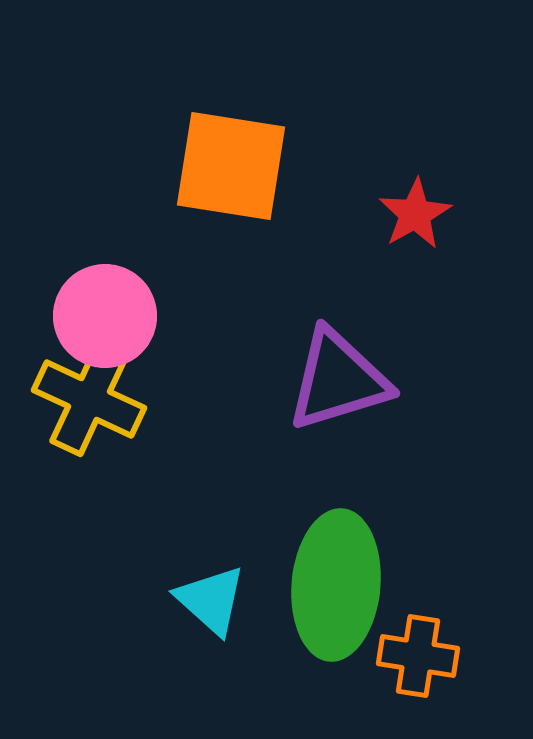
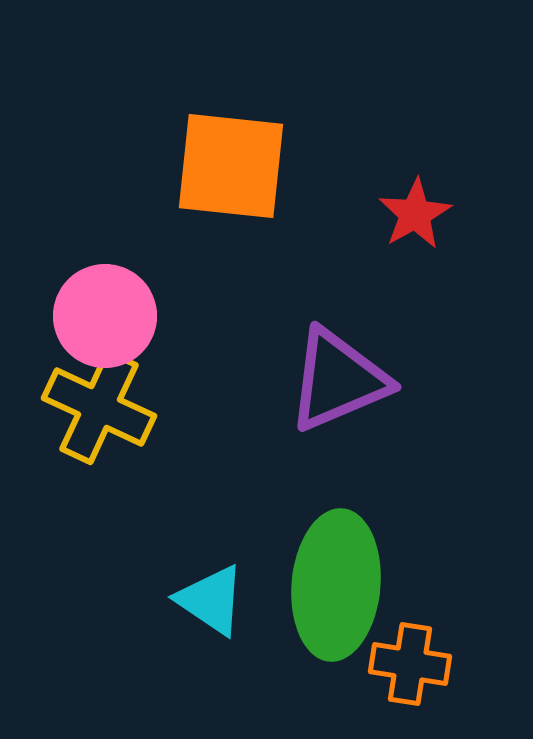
orange square: rotated 3 degrees counterclockwise
purple triangle: rotated 6 degrees counterclockwise
yellow cross: moved 10 px right, 8 px down
cyan triangle: rotated 8 degrees counterclockwise
orange cross: moved 8 px left, 8 px down
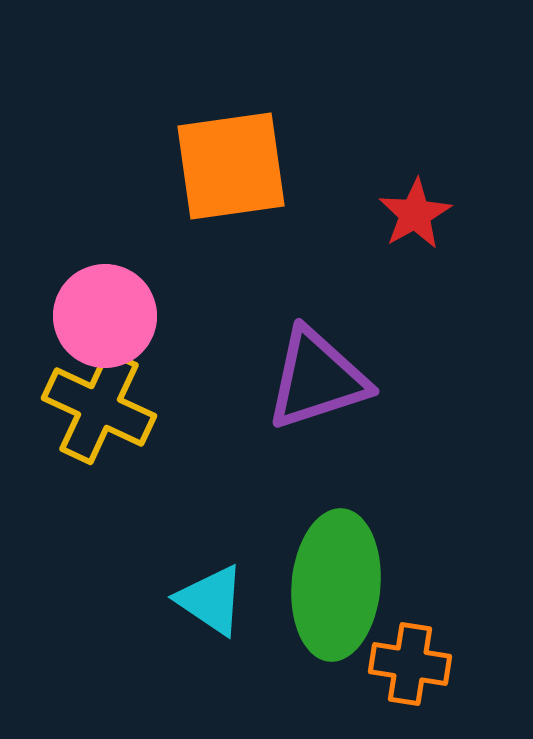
orange square: rotated 14 degrees counterclockwise
purple triangle: moved 21 px left, 1 px up; rotated 5 degrees clockwise
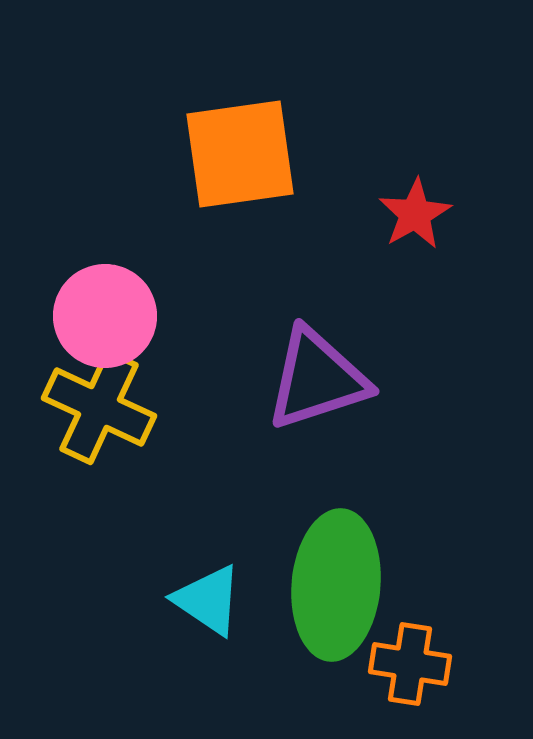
orange square: moved 9 px right, 12 px up
cyan triangle: moved 3 px left
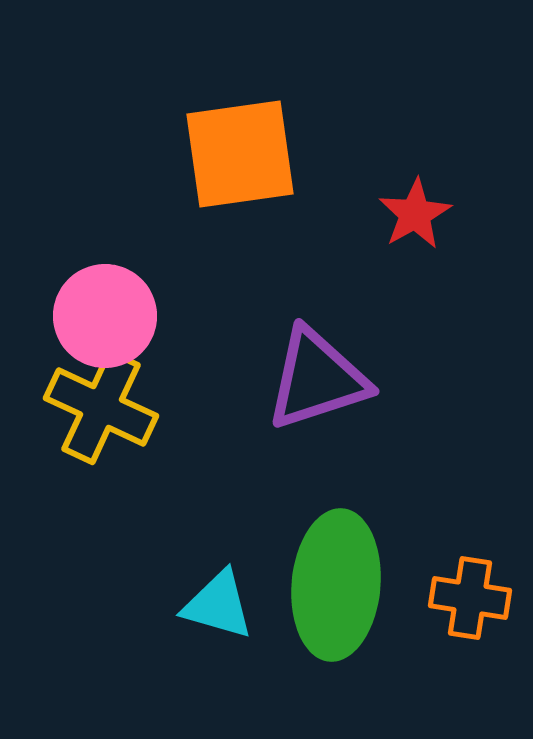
yellow cross: moved 2 px right
cyan triangle: moved 10 px right, 5 px down; rotated 18 degrees counterclockwise
orange cross: moved 60 px right, 66 px up
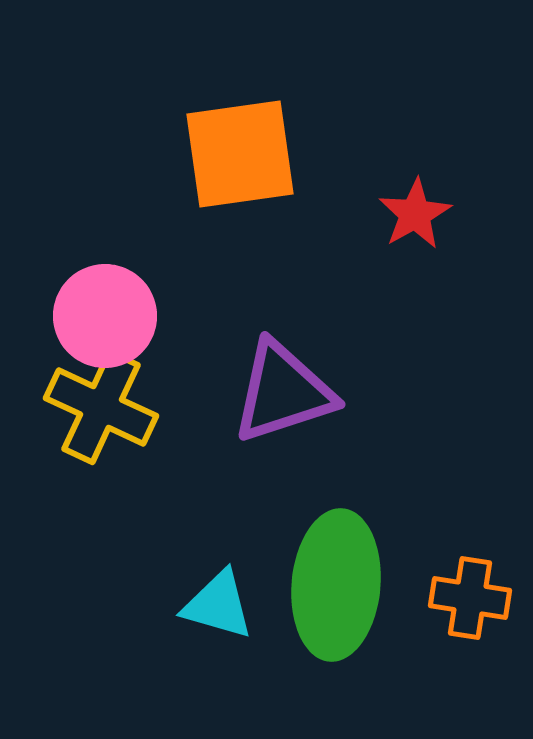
purple triangle: moved 34 px left, 13 px down
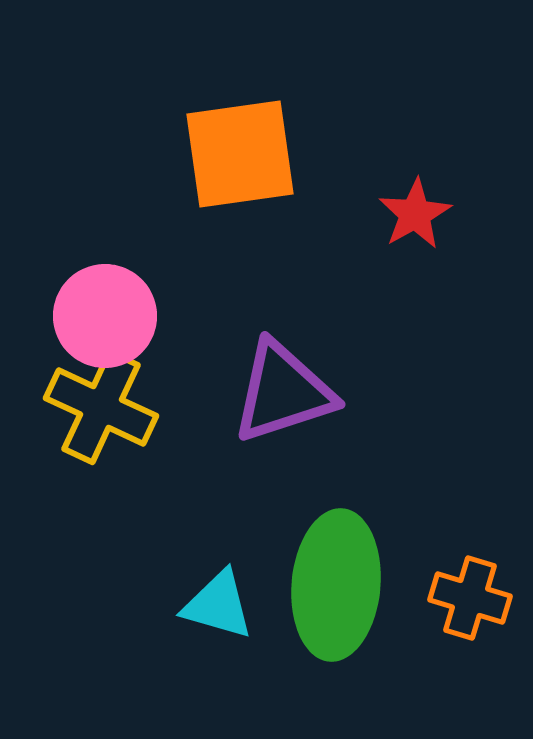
orange cross: rotated 8 degrees clockwise
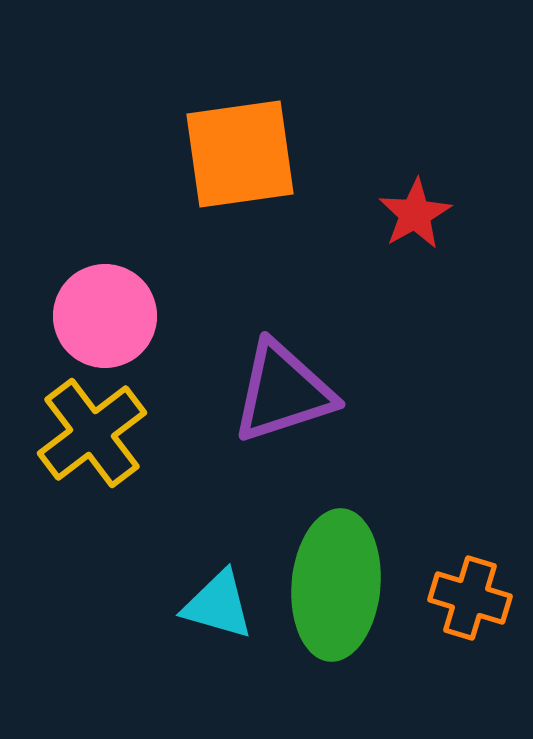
yellow cross: moved 9 px left, 26 px down; rotated 28 degrees clockwise
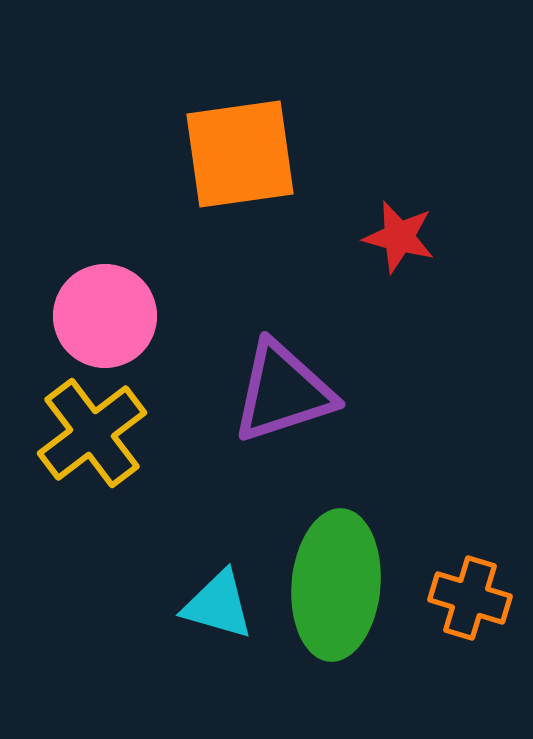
red star: moved 16 px left, 23 px down; rotated 28 degrees counterclockwise
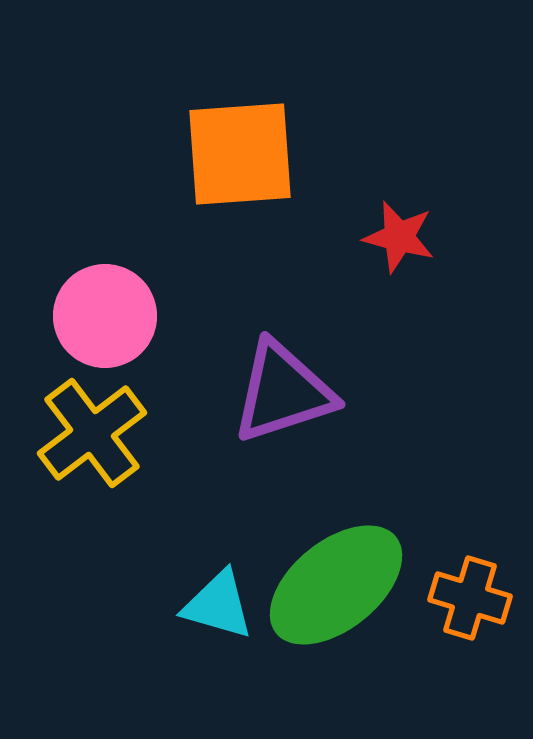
orange square: rotated 4 degrees clockwise
green ellipse: rotated 46 degrees clockwise
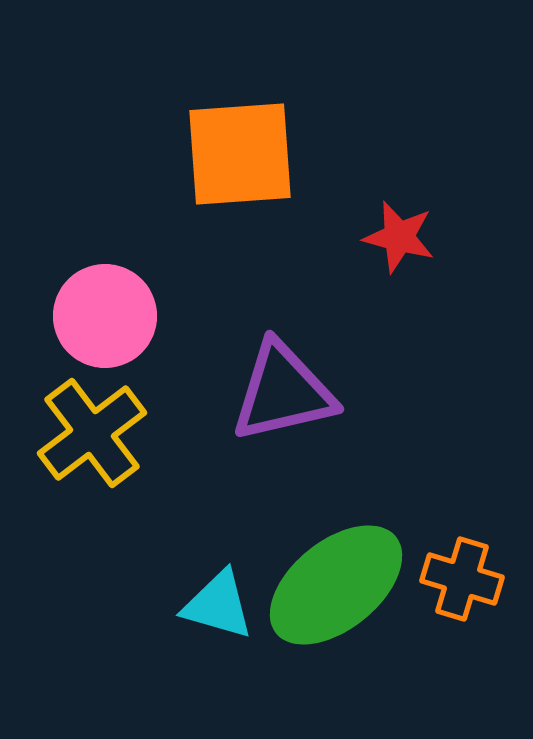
purple triangle: rotated 5 degrees clockwise
orange cross: moved 8 px left, 19 px up
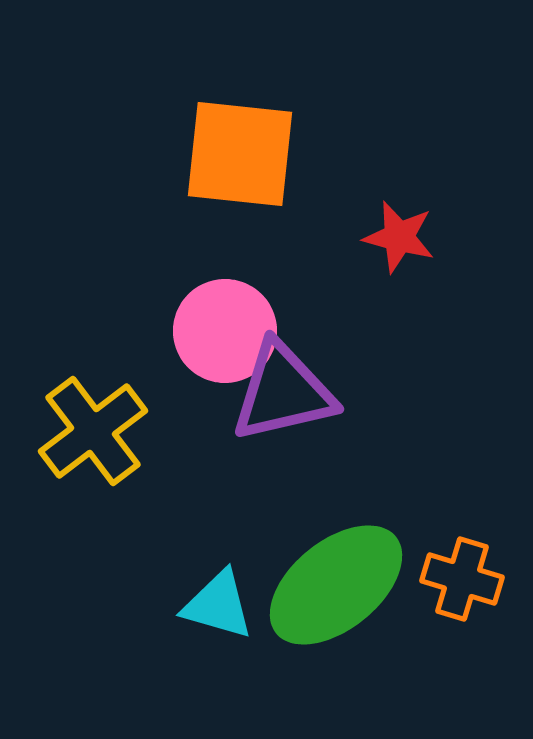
orange square: rotated 10 degrees clockwise
pink circle: moved 120 px right, 15 px down
yellow cross: moved 1 px right, 2 px up
